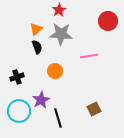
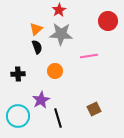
black cross: moved 1 px right, 3 px up; rotated 16 degrees clockwise
cyan circle: moved 1 px left, 5 px down
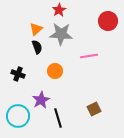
black cross: rotated 24 degrees clockwise
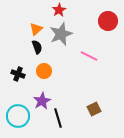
gray star: rotated 25 degrees counterclockwise
pink line: rotated 36 degrees clockwise
orange circle: moved 11 px left
purple star: moved 1 px right, 1 px down
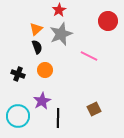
orange circle: moved 1 px right, 1 px up
black line: rotated 18 degrees clockwise
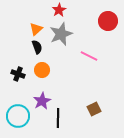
orange circle: moved 3 px left
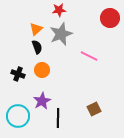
red star: rotated 24 degrees clockwise
red circle: moved 2 px right, 3 px up
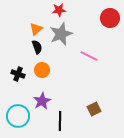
black line: moved 2 px right, 3 px down
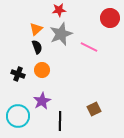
pink line: moved 9 px up
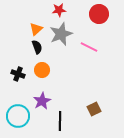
red circle: moved 11 px left, 4 px up
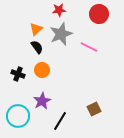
black semicircle: rotated 16 degrees counterclockwise
black line: rotated 30 degrees clockwise
